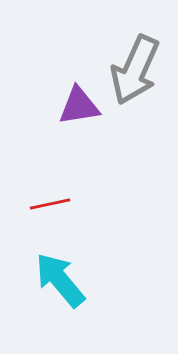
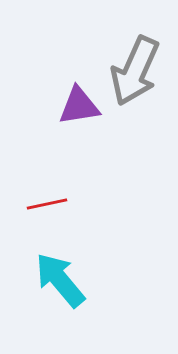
gray arrow: moved 1 px down
red line: moved 3 px left
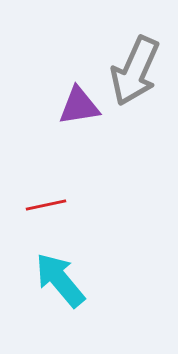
red line: moved 1 px left, 1 px down
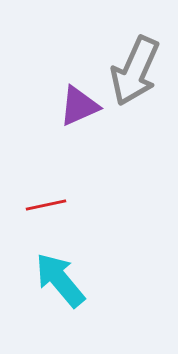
purple triangle: rotated 15 degrees counterclockwise
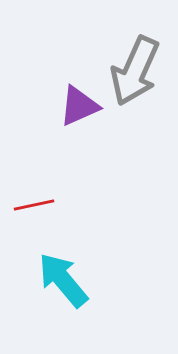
red line: moved 12 px left
cyan arrow: moved 3 px right
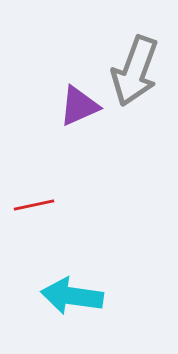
gray arrow: rotated 4 degrees counterclockwise
cyan arrow: moved 9 px right, 16 px down; rotated 42 degrees counterclockwise
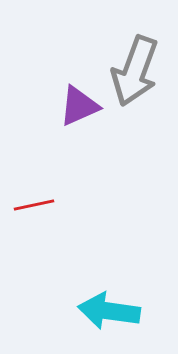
cyan arrow: moved 37 px right, 15 px down
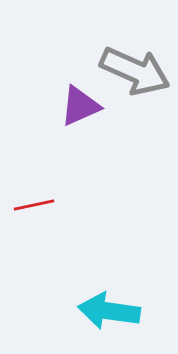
gray arrow: rotated 86 degrees counterclockwise
purple triangle: moved 1 px right
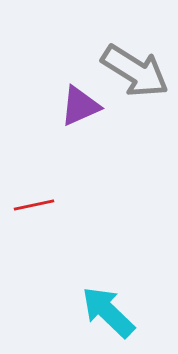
gray arrow: rotated 8 degrees clockwise
cyan arrow: moved 1 px left, 1 px down; rotated 36 degrees clockwise
